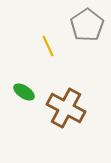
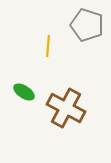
gray pentagon: rotated 20 degrees counterclockwise
yellow line: rotated 30 degrees clockwise
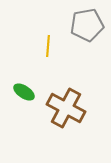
gray pentagon: rotated 28 degrees counterclockwise
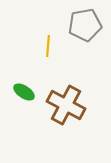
gray pentagon: moved 2 px left
brown cross: moved 3 px up
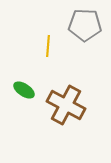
gray pentagon: rotated 12 degrees clockwise
green ellipse: moved 2 px up
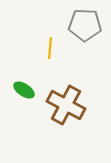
yellow line: moved 2 px right, 2 px down
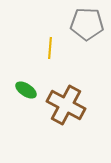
gray pentagon: moved 2 px right, 1 px up
green ellipse: moved 2 px right
